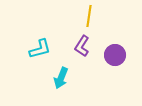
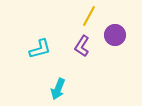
yellow line: rotated 20 degrees clockwise
purple circle: moved 20 px up
cyan arrow: moved 3 px left, 11 px down
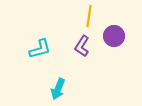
yellow line: rotated 20 degrees counterclockwise
purple circle: moved 1 px left, 1 px down
